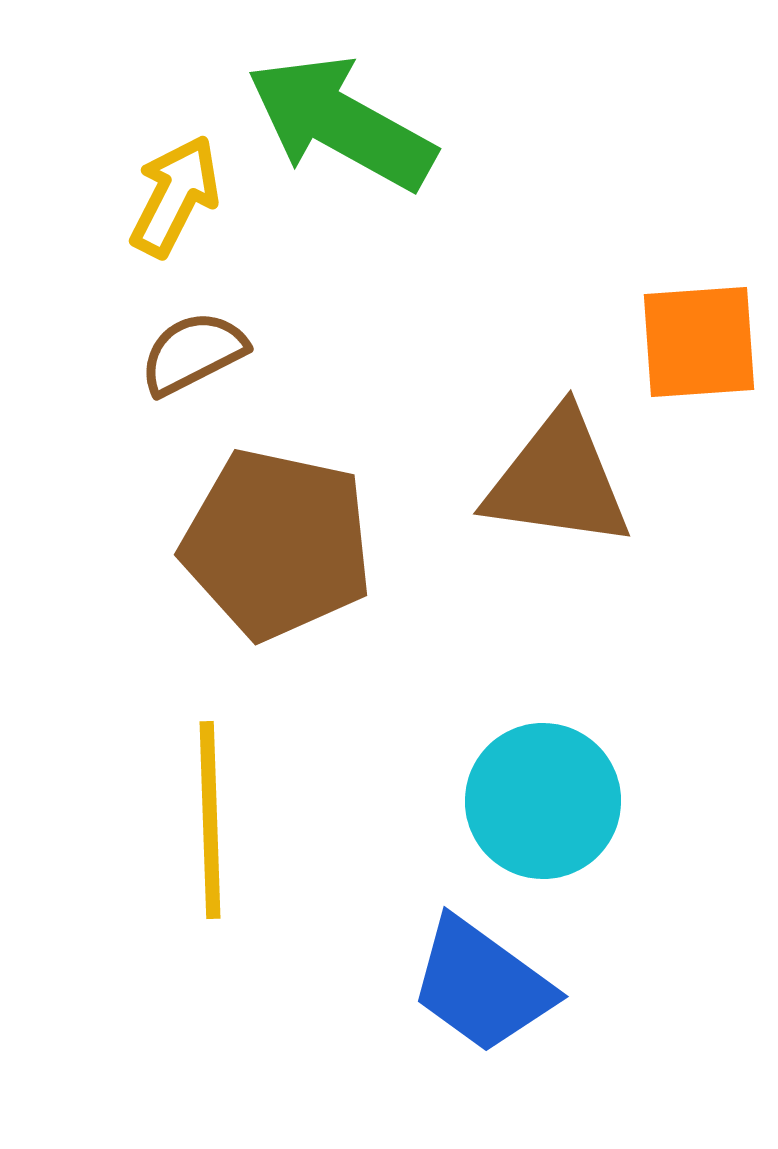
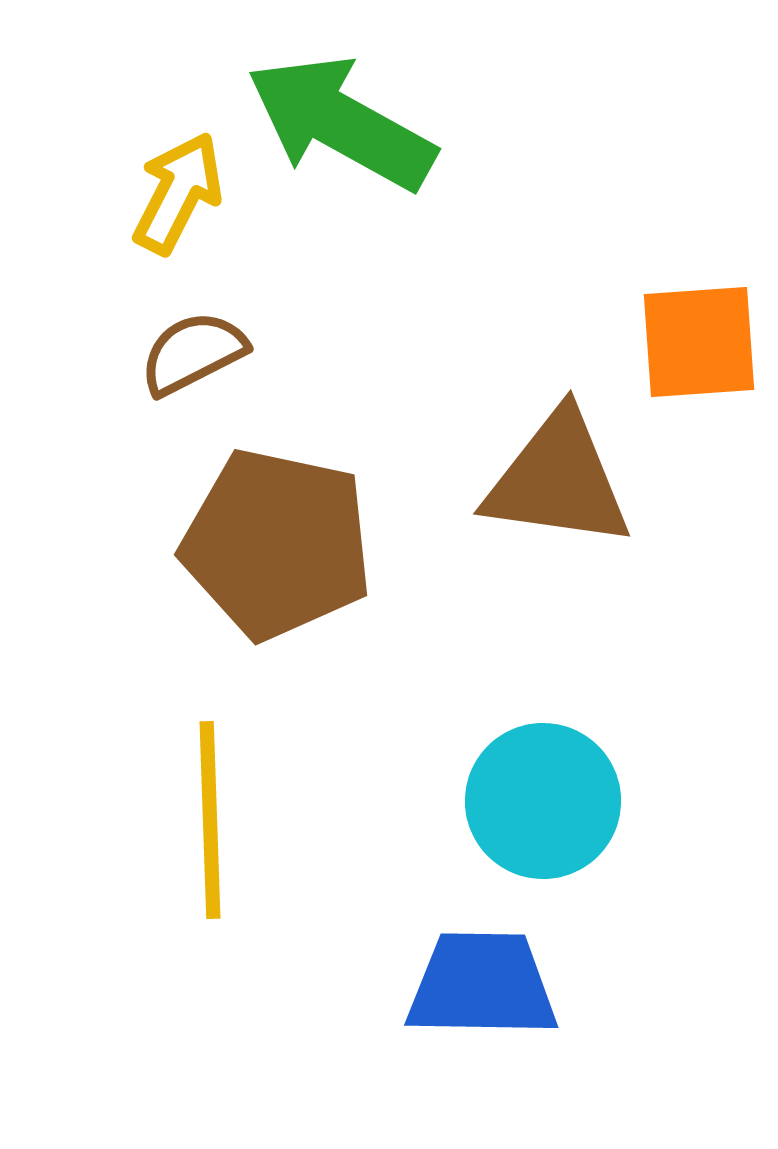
yellow arrow: moved 3 px right, 3 px up
blue trapezoid: rotated 145 degrees clockwise
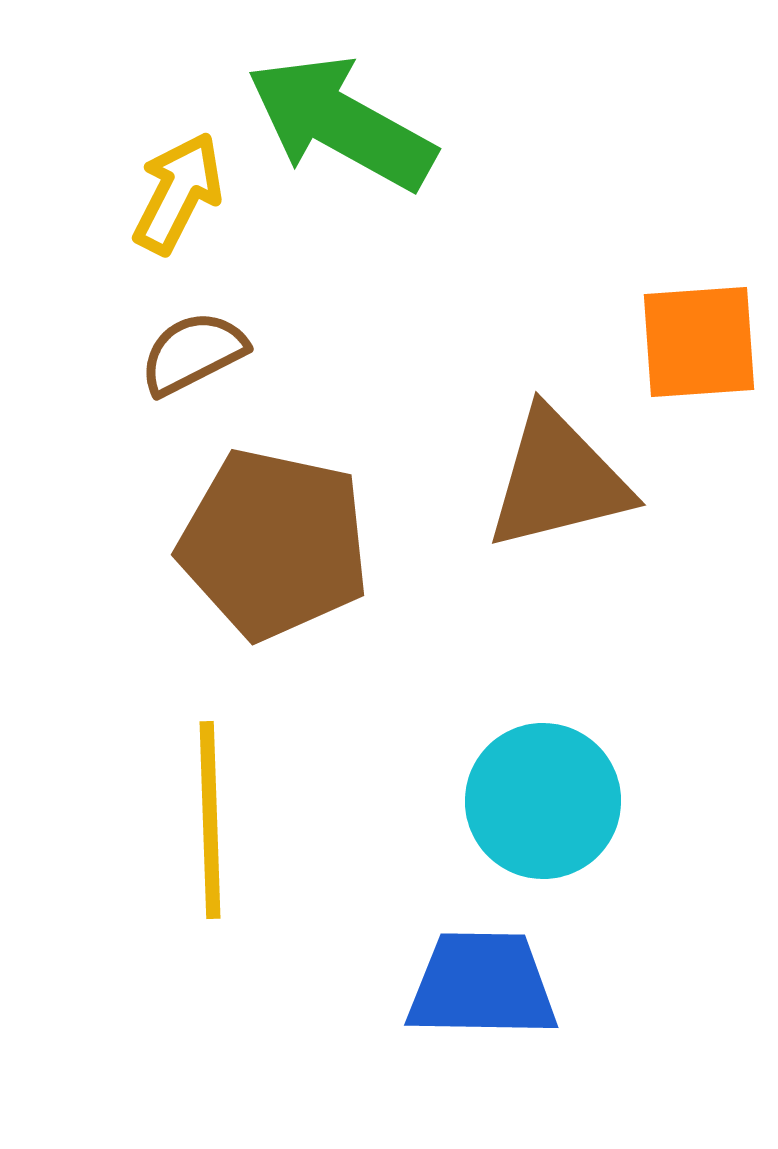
brown triangle: rotated 22 degrees counterclockwise
brown pentagon: moved 3 px left
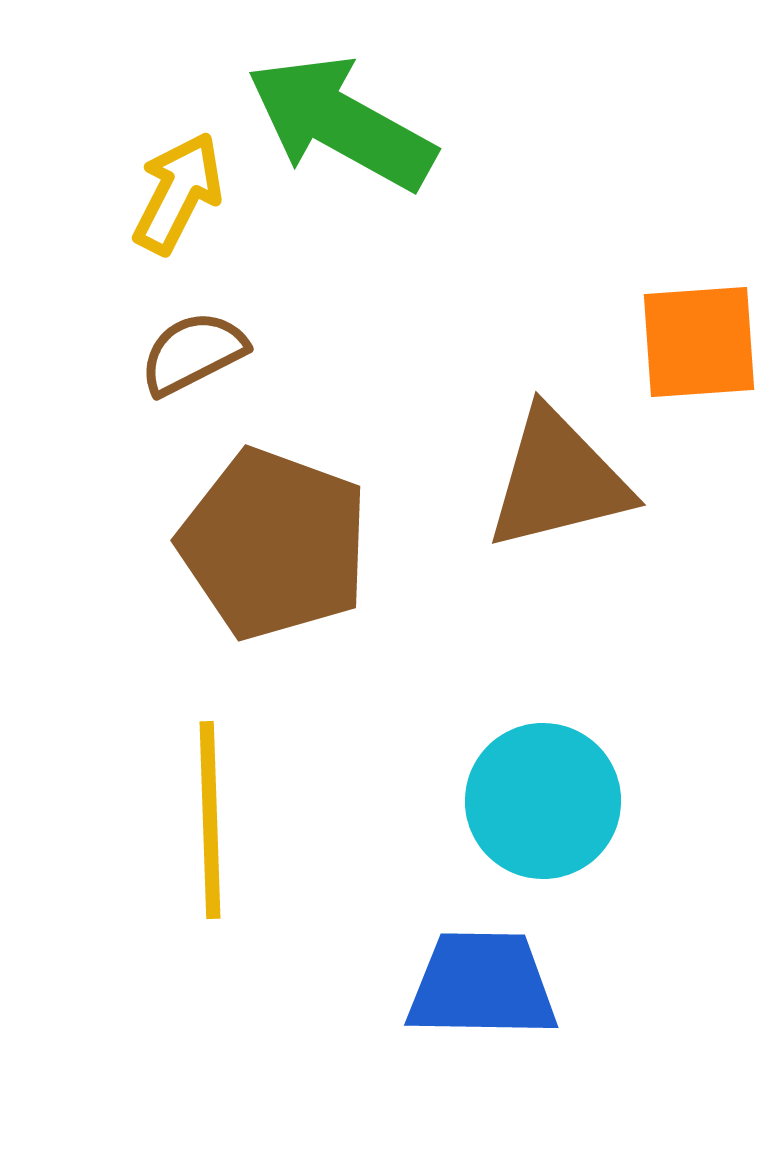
brown pentagon: rotated 8 degrees clockwise
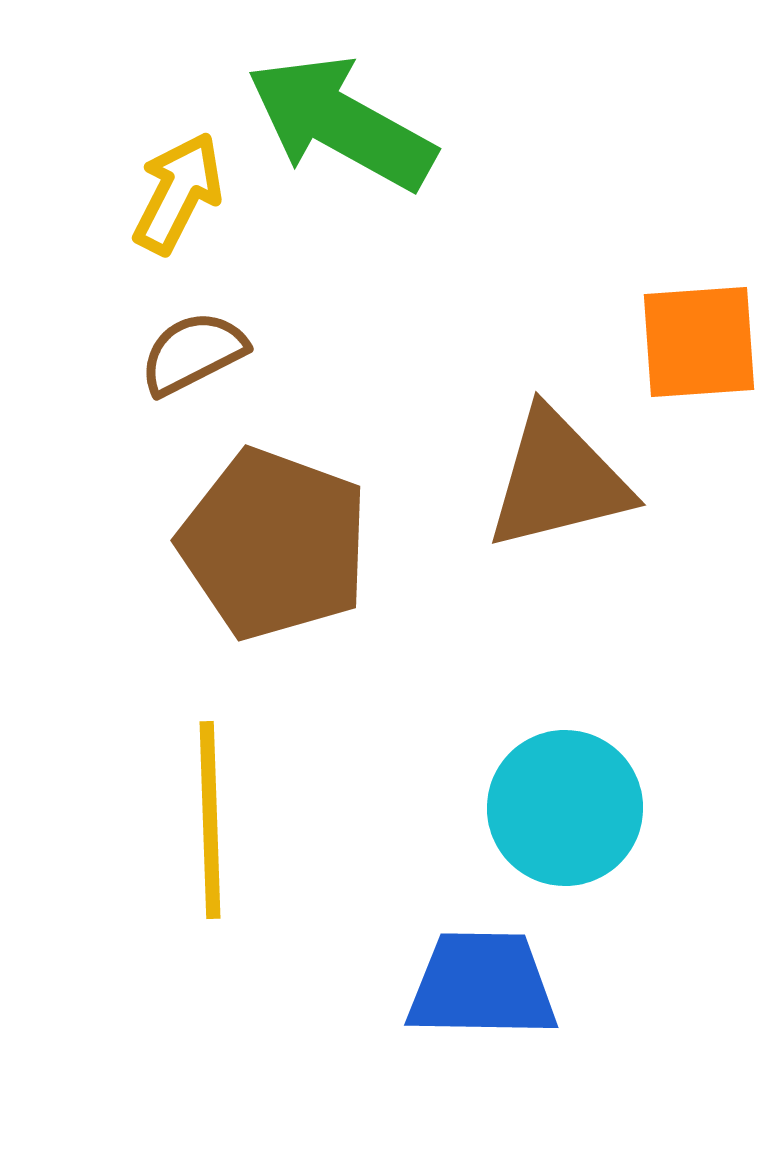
cyan circle: moved 22 px right, 7 px down
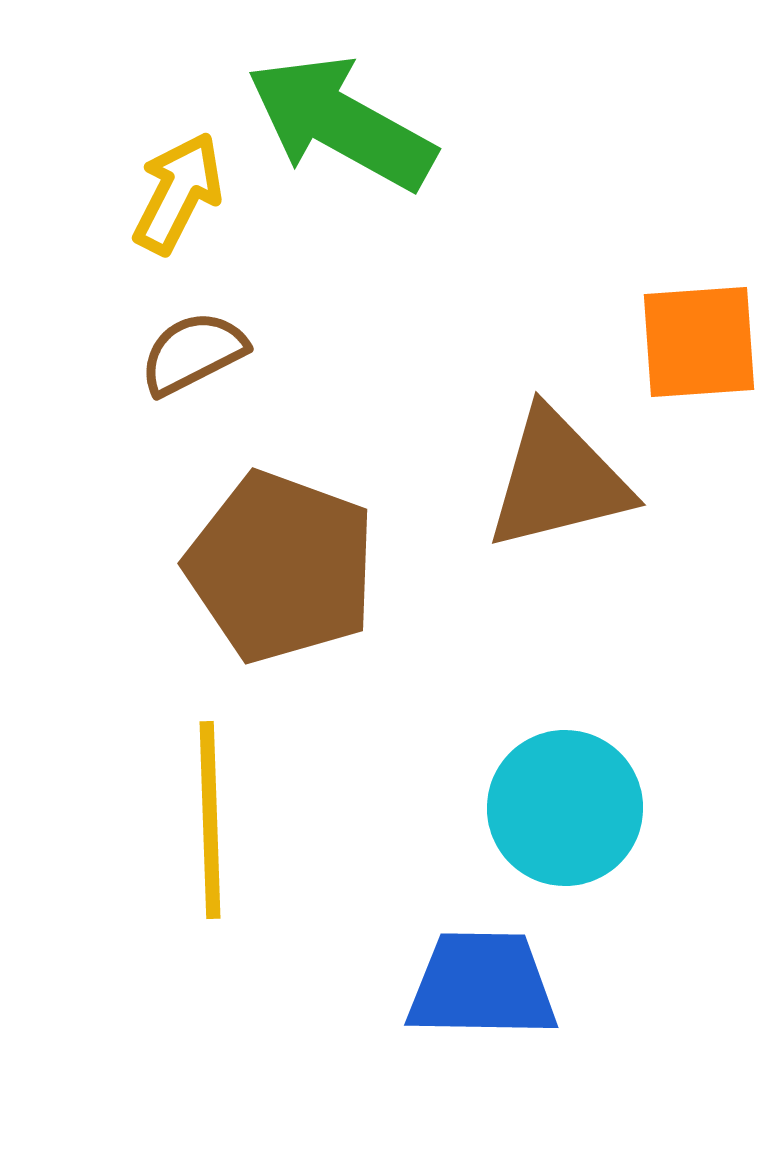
brown pentagon: moved 7 px right, 23 px down
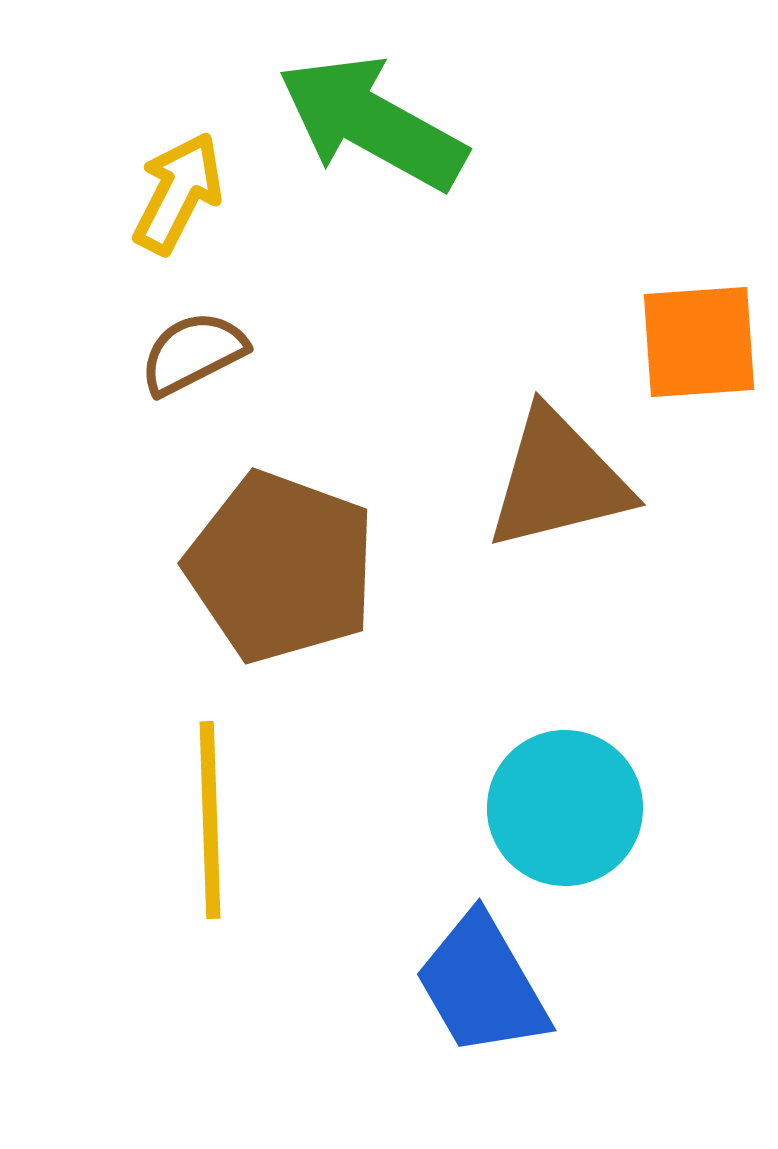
green arrow: moved 31 px right
blue trapezoid: rotated 121 degrees counterclockwise
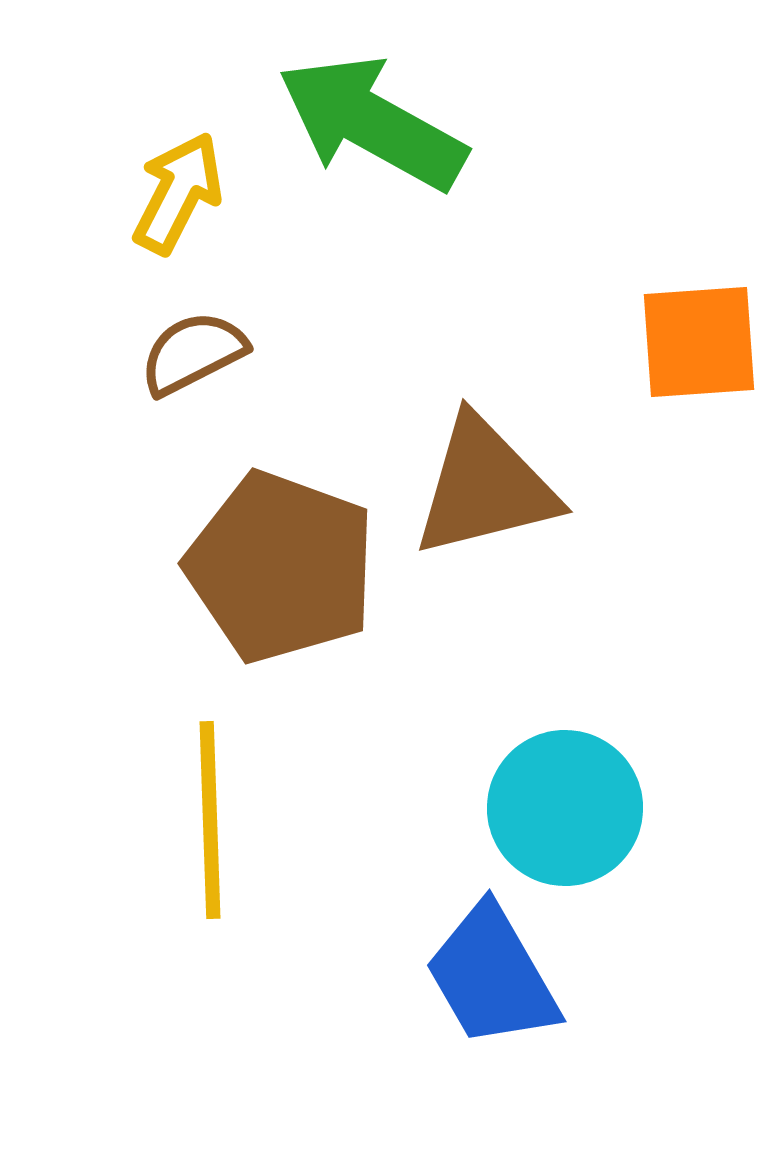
brown triangle: moved 73 px left, 7 px down
blue trapezoid: moved 10 px right, 9 px up
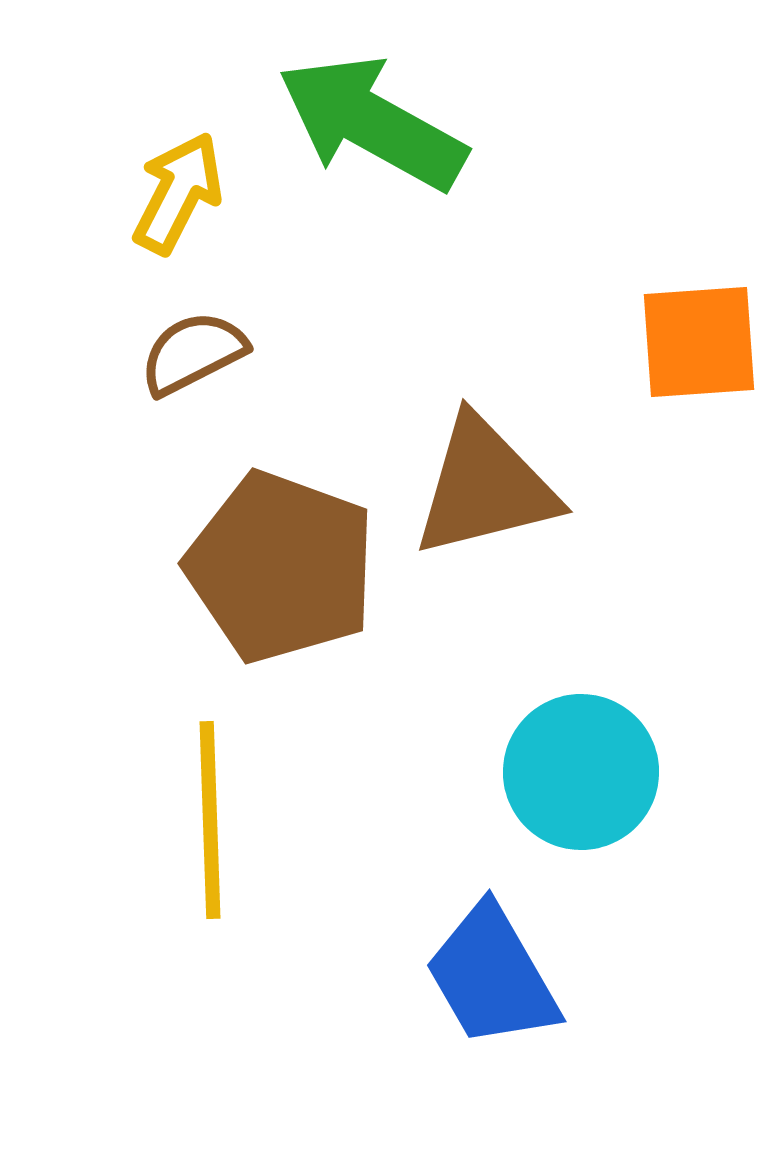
cyan circle: moved 16 px right, 36 px up
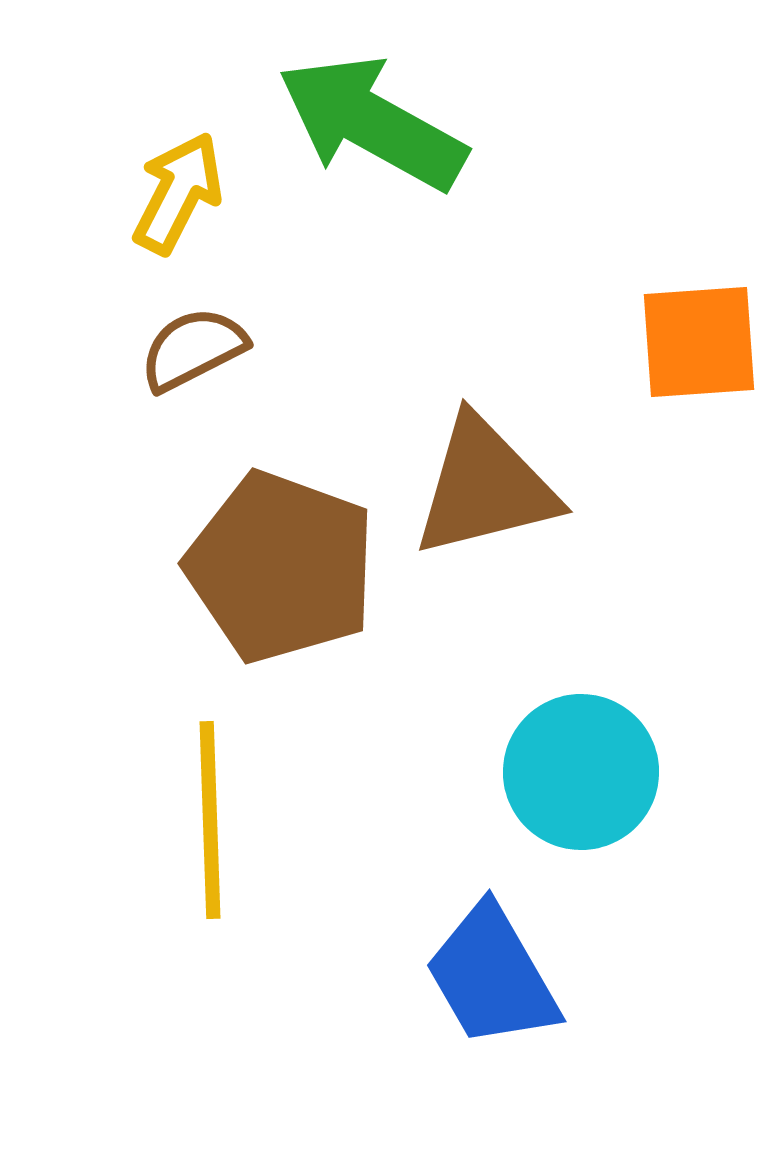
brown semicircle: moved 4 px up
